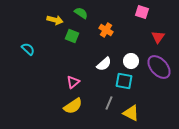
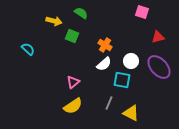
yellow arrow: moved 1 px left, 1 px down
orange cross: moved 1 px left, 15 px down
red triangle: rotated 40 degrees clockwise
cyan square: moved 2 px left, 1 px up
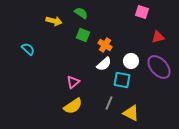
green square: moved 11 px right, 1 px up
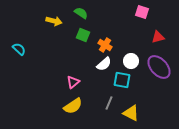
cyan semicircle: moved 9 px left
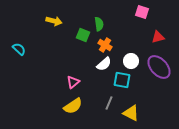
green semicircle: moved 18 px right, 11 px down; rotated 48 degrees clockwise
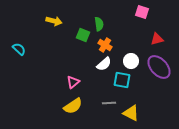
red triangle: moved 1 px left, 2 px down
gray line: rotated 64 degrees clockwise
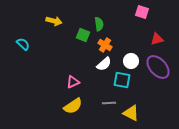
cyan semicircle: moved 4 px right, 5 px up
purple ellipse: moved 1 px left
pink triangle: rotated 16 degrees clockwise
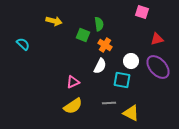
white semicircle: moved 4 px left, 2 px down; rotated 21 degrees counterclockwise
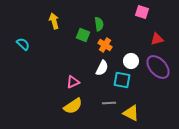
yellow arrow: rotated 119 degrees counterclockwise
white semicircle: moved 2 px right, 2 px down
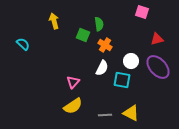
pink triangle: rotated 24 degrees counterclockwise
gray line: moved 4 px left, 12 px down
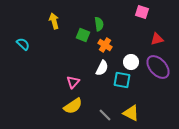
white circle: moved 1 px down
gray line: rotated 48 degrees clockwise
